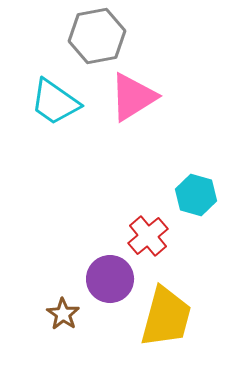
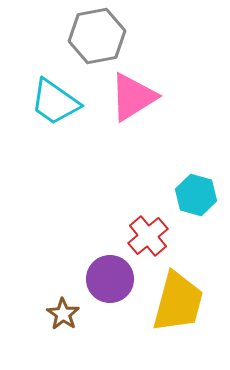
yellow trapezoid: moved 12 px right, 15 px up
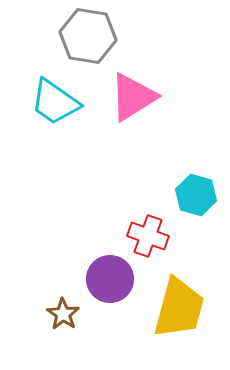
gray hexagon: moved 9 px left; rotated 20 degrees clockwise
red cross: rotated 30 degrees counterclockwise
yellow trapezoid: moved 1 px right, 6 px down
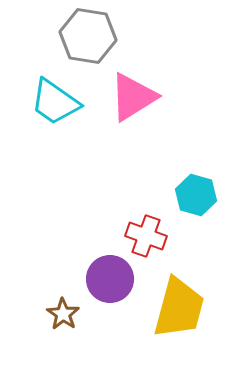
red cross: moved 2 px left
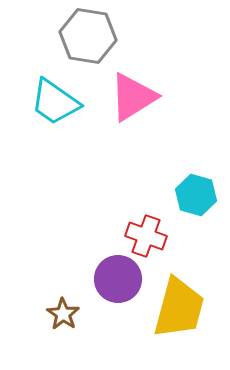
purple circle: moved 8 px right
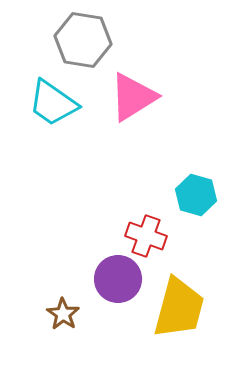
gray hexagon: moved 5 px left, 4 px down
cyan trapezoid: moved 2 px left, 1 px down
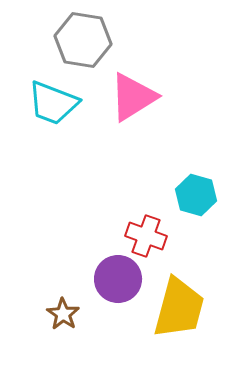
cyan trapezoid: rotated 14 degrees counterclockwise
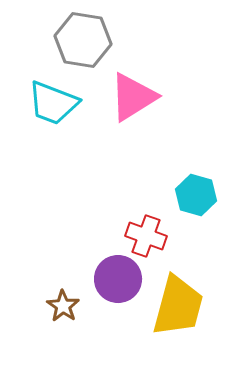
yellow trapezoid: moved 1 px left, 2 px up
brown star: moved 8 px up
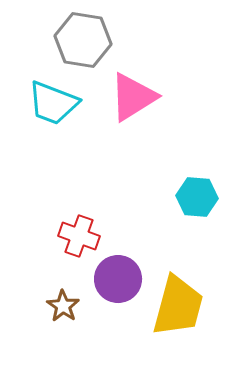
cyan hexagon: moved 1 px right, 2 px down; rotated 12 degrees counterclockwise
red cross: moved 67 px left
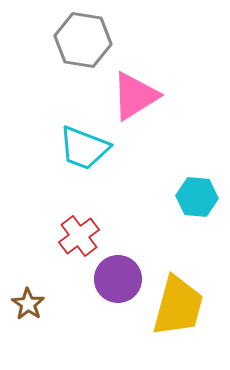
pink triangle: moved 2 px right, 1 px up
cyan trapezoid: moved 31 px right, 45 px down
red cross: rotated 33 degrees clockwise
brown star: moved 35 px left, 2 px up
